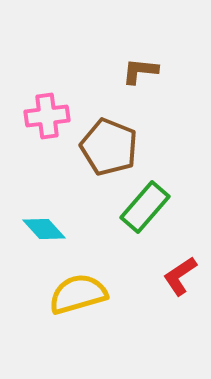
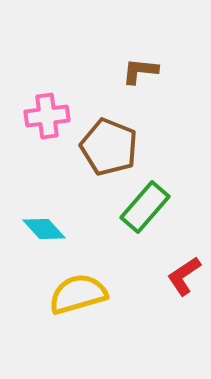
red L-shape: moved 4 px right
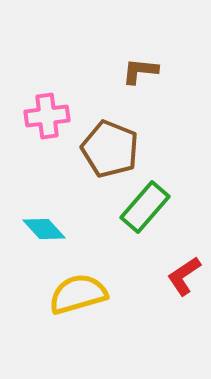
brown pentagon: moved 1 px right, 2 px down
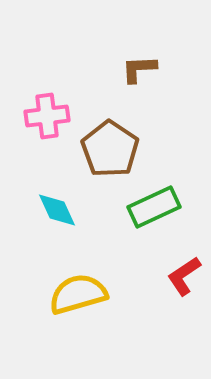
brown L-shape: moved 1 px left, 2 px up; rotated 9 degrees counterclockwise
brown pentagon: rotated 12 degrees clockwise
green rectangle: moved 9 px right; rotated 24 degrees clockwise
cyan diamond: moved 13 px right, 19 px up; rotated 18 degrees clockwise
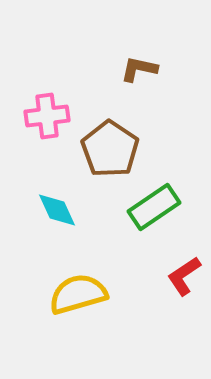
brown L-shape: rotated 15 degrees clockwise
green rectangle: rotated 9 degrees counterclockwise
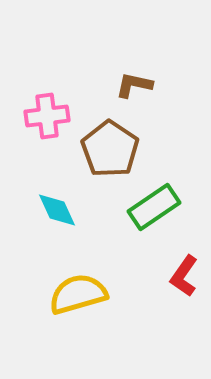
brown L-shape: moved 5 px left, 16 px down
red L-shape: rotated 21 degrees counterclockwise
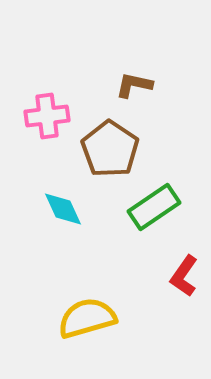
cyan diamond: moved 6 px right, 1 px up
yellow semicircle: moved 9 px right, 24 px down
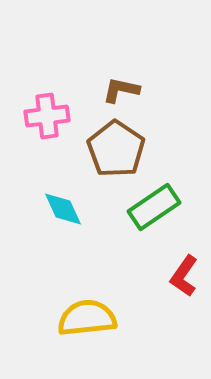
brown L-shape: moved 13 px left, 5 px down
brown pentagon: moved 6 px right
yellow semicircle: rotated 10 degrees clockwise
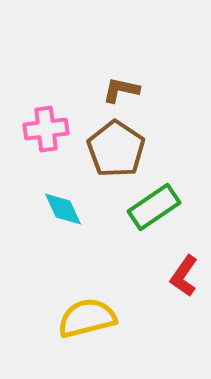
pink cross: moved 1 px left, 13 px down
yellow semicircle: rotated 8 degrees counterclockwise
